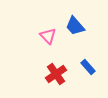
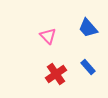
blue trapezoid: moved 13 px right, 2 px down
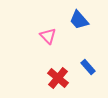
blue trapezoid: moved 9 px left, 8 px up
red cross: moved 2 px right, 4 px down; rotated 15 degrees counterclockwise
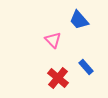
pink triangle: moved 5 px right, 4 px down
blue rectangle: moved 2 px left
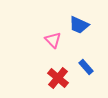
blue trapezoid: moved 5 px down; rotated 25 degrees counterclockwise
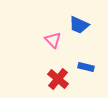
blue rectangle: rotated 35 degrees counterclockwise
red cross: moved 1 px down
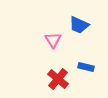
pink triangle: rotated 12 degrees clockwise
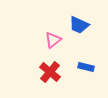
pink triangle: rotated 24 degrees clockwise
red cross: moved 8 px left, 7 px up
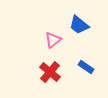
blue trapezoid: rotated 15 degrees clockwise
blue rectangle: rotated 21 degrees clockwise
